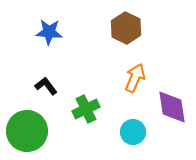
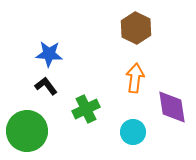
brown hexagon: moved 10 px right
blue star: moved 22 px down
orange arrow: rotated 16 degrees counterclockwise
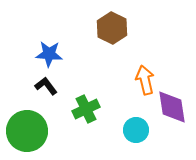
brown hexagon: moved 24 px left
orange arrow: moved 10 px right, 2 px down; rotated 20 degrees counterclockwise
cyan circle: moved 3 px right, 2 px up
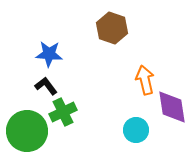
brown hexagon: rotated 8 degrees counterclockwise
green cross: moved 23 px left, 3 px down
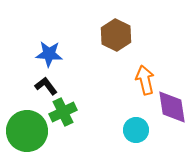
brown hexagon: moved 4 px right, 7 px down; rotated 8 degrees clockwise
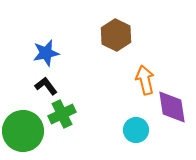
blue star: moved 3 px left, 1 px up; rotated 16 degrees counterclockwise
green cross: moved 1 px left, 2 px down
green circle: moved 4 px left
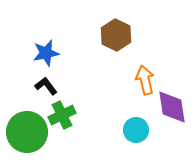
green cross: moved 1 px down
green circle: moved 4 px right, 1 px down
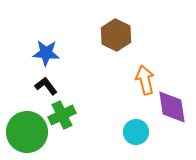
blue star: rotated 16 degrees clockwise
cyan circle: moved 2 px down
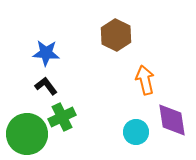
purple diamond: moved 13 px down
green cross: moved 2 px down
green circle: moved 2 px down
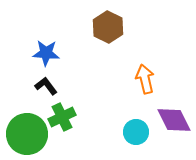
brown hexagon: moved 8 px left, 8 px up
orange arrow: moved 1 px up
purple diamond: moved 2 px right; rotated 18 degrees counterclockwise
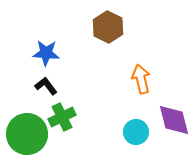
orange arrow: moved 4 px left
purple diamond: rotated 12 degrees clockwise
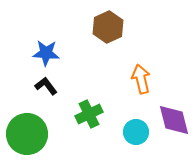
brown hexagon: rotated 8 degrees clockwise
green cross: moved 27 px right, 3 px up
